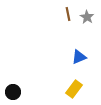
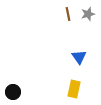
gray star: moved 1 px right, 3 px up; rotated 24 degrees clockwise
blue triangle: rotated 42 degrees counterclockwise
yellow rectangle: rotated 24 degrees counterclockwise
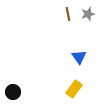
yellow rectangle: rotated 24 degrees clockwise
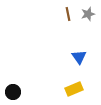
yellow rectangle: rotated 30 degrees clockwise
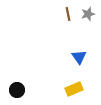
black circle: moved 4 px right, 2 px up
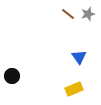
brown line: rotated 40 degrees counterclockwise
black circle: moved 5 px left, 14 px up
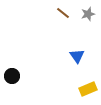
brown line: moved 5 px left, 1 px up
blue triangle: moved 2 px left, 1 px up
yellow rectangle: moved 14 px right
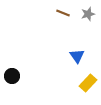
brown line: rotated 16 degrees counterclockwise
yellow rectangle: moved 6 px up; rotated 24 degrees counterclockwise
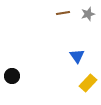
brown line: rotated 32 degrees counterclockwise
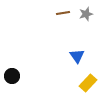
gray star: moved 2 px left
